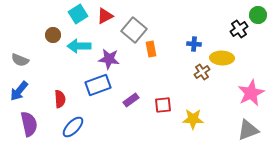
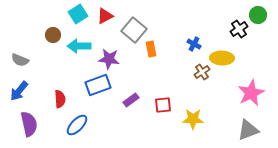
blue cross: rotated 24 degrees clockwise
blue ellipse: moved 4 px right, 2 px up
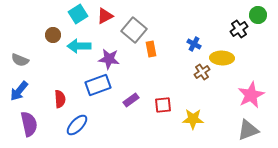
pink star: moved 2 px down
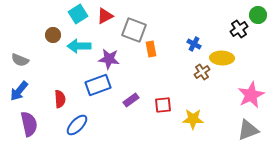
gray square: rotated 20 degrees counterclockwise
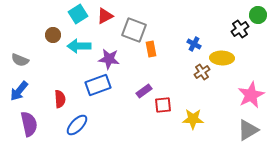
black cross: moved 1 px right
purple rectangle: moved 13 px right, 9 px up
gray triangle: rotated 10 degrees counterclockwise
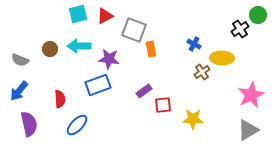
cyan square: rotated 18 degrees clockwise
brown circle: moved 3 px left, 14 px down
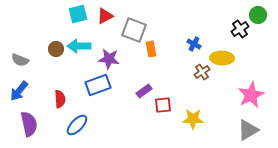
brown circle: moved 6 px right
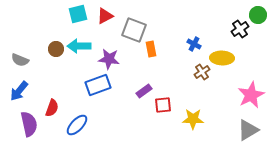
red semicircle: moved 8 px left, 9 px down; rotated 24 degrees clockwise
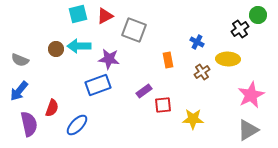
blue cross: moved 3 px right, 2 px up
orange rectangle: moved 17 px right, 11 px down
yellow ellipse: moved 6 px right, 1 px down
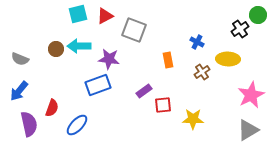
gray semicircle: moved 1 px up
